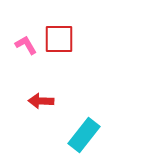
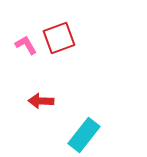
red square: moved 1 px up; rotated 20 degrees counterclockwise
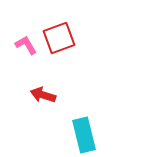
red arrow: moved 2 px right, 6 px up; rotated 15 degrees clockwise
cyan rectangle: rotated 52 degrees counterclockwise
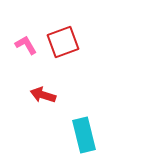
red square: moved 4 px right, 4 px down
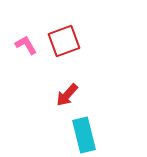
red square: moved 1 px right, 1 px up
red arrow: moved 24 px right; rotated 65 degrees counterclockwise
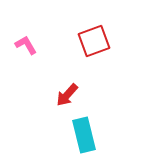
red square: moved 30 px right
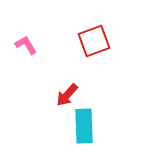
cyan rectangle: moved 9 px up; rotated 12 degrees clockwise
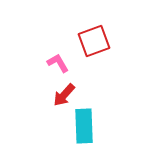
pink L-shape: moved 32 px right, 18 px down
red arrow: moved 3 px left
